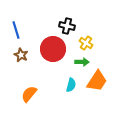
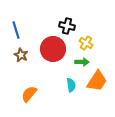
cyan semicircle: rotated 24 degrees counterclockwise
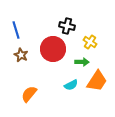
yellow cross: moved 4 px right, 1 px up
cyan semicircle: rotated 72 degrees clockwise
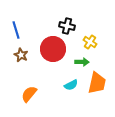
orange trapezoid: moved 2 px down; rotated 20 degrees counterclockwise
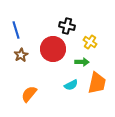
brown star: rotated 16 degrees clockwise
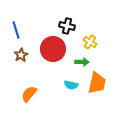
cyan semicircle: rotated 40 degrees clockwise
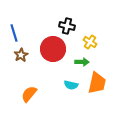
blue line: moved 2 px left, 3 px down
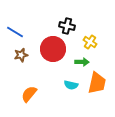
blue line: moved 1 px right, 1 px up; rotated 42 degrees counterclockwise
brown star: rotated 16 degrees clockwise
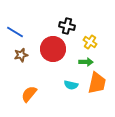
green arrow: moved 4 px right
